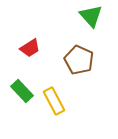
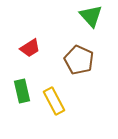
green rectangle: rotated 30 degrees clockwise
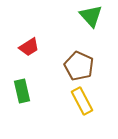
red trapezoid: moved 1 px left, 1 px up
brown pentagon: moved 6 px down
yellow rectangle: moved 28 px right
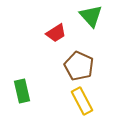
red trapezoid: moved 27 px right, 14 px up
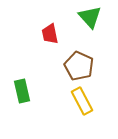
green triangle: moved 1 px left, 1 px down
red trapezoid: moved 6 px left, 1 px down; rotated 110 degrees clockwise
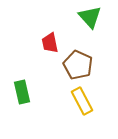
red trapezoid: moved 9 px down
brown pentagon: moved 1 px left, 1 px up
green rectangle: moved 1 px down
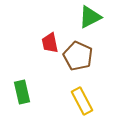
green triangle: rotated 45 degrees clockwise
brown pentagon: moved 9 px up
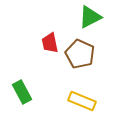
brown pentagon: moved 2 px right, 2 px up
green rectangle: rotated 15 degrees counterclockwise
yellow rectangle: rotated 40 degrees counterclockwise
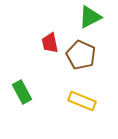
brown pentagon: moved 1 px right, 1 px down
